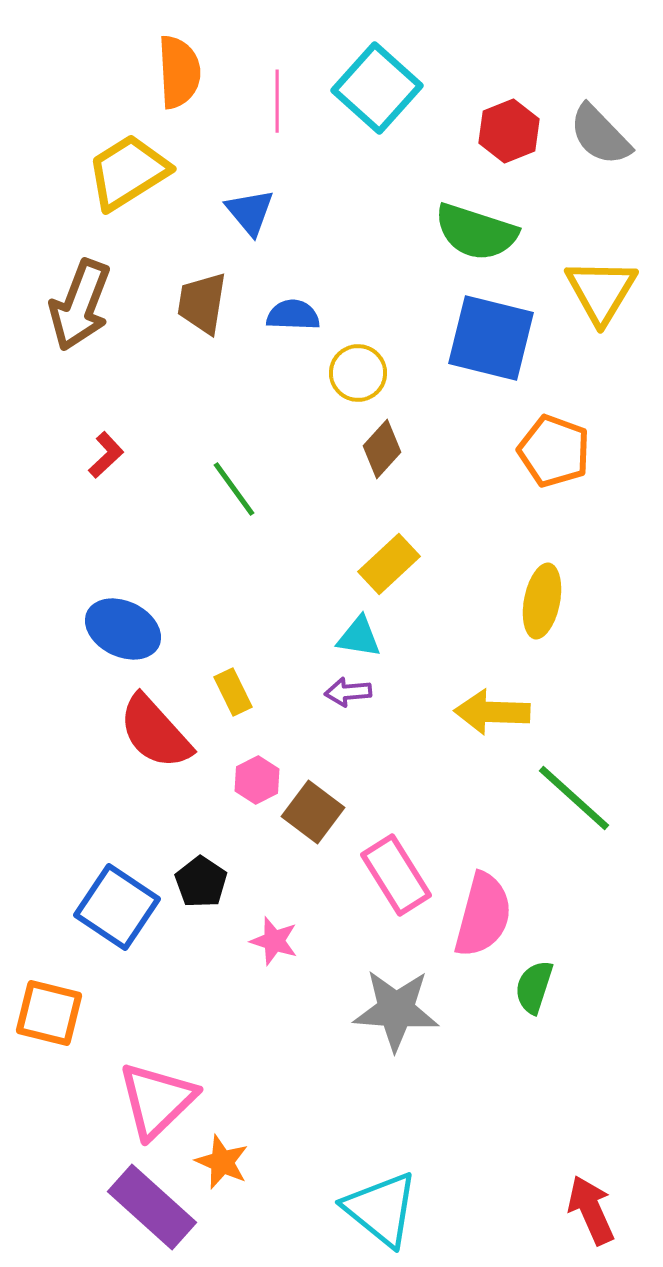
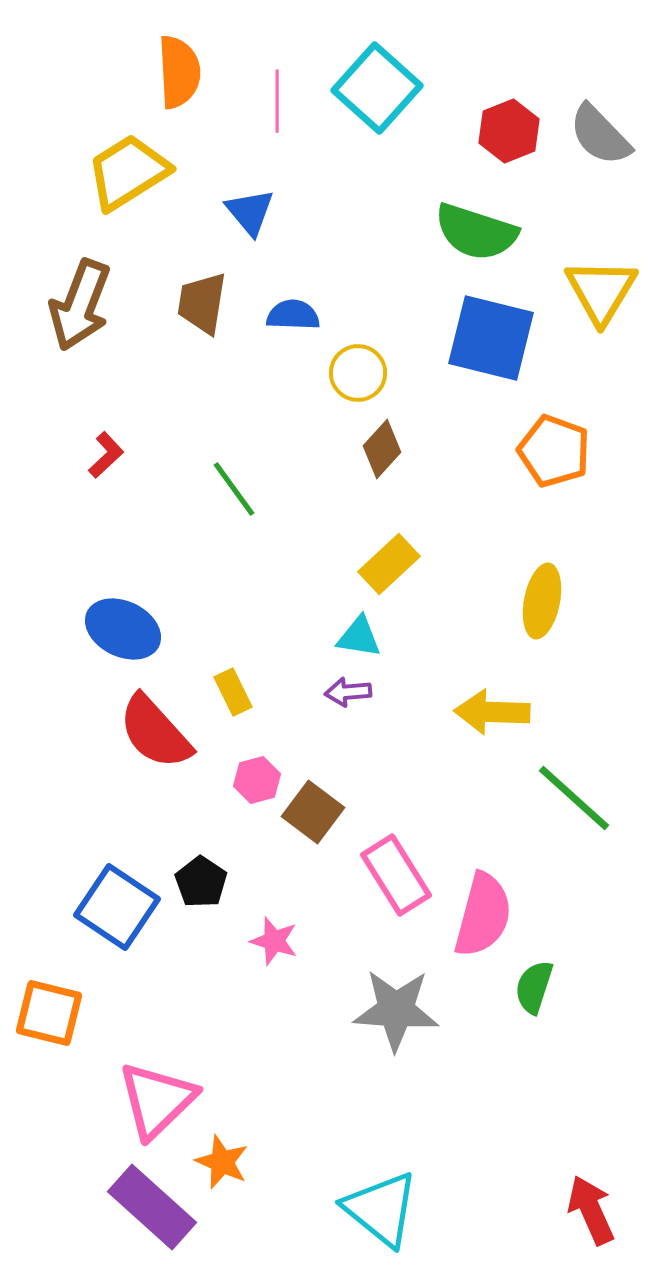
pink hexagon at (257, 780): rotated 12 degrees clockwise
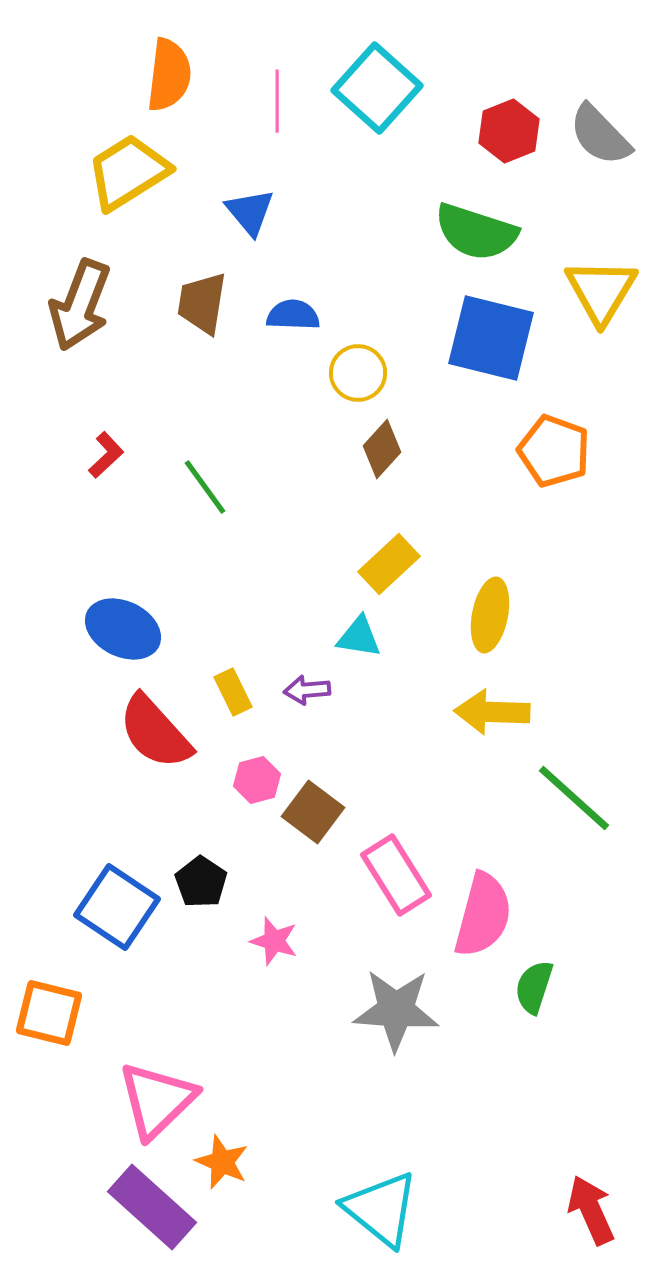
orange semicircle at (179, 72): moved 10 px left, 3 px down; rotated 10 degrees clockwise
green line at (234, 489): moved 29 px left, 2 px up
yellow ellipse at (542, 601): moved 52 px left, 14 px down
purple arrow at (348, 692): moved 41 px left, 2 px up
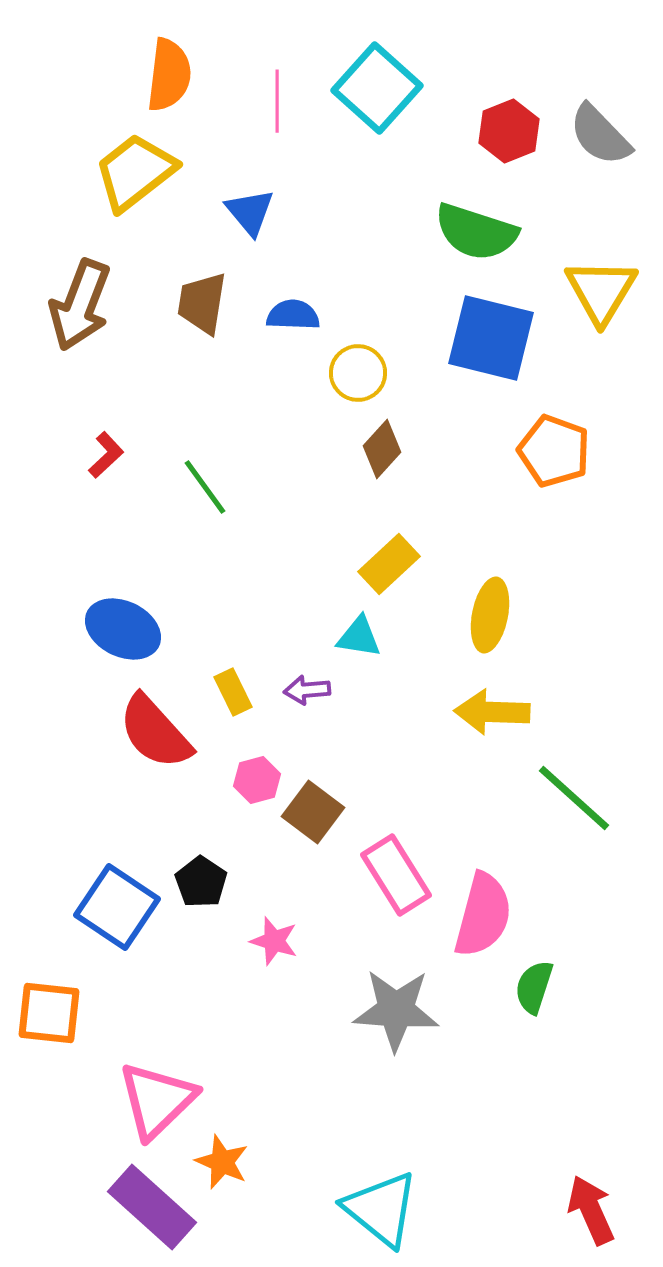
yellow trapezoid at (128, 172): moved 7 px right; rotated 6 degrees counterclockwise
orange square at (49, 1013): rotated 8 degrees counterclockwise
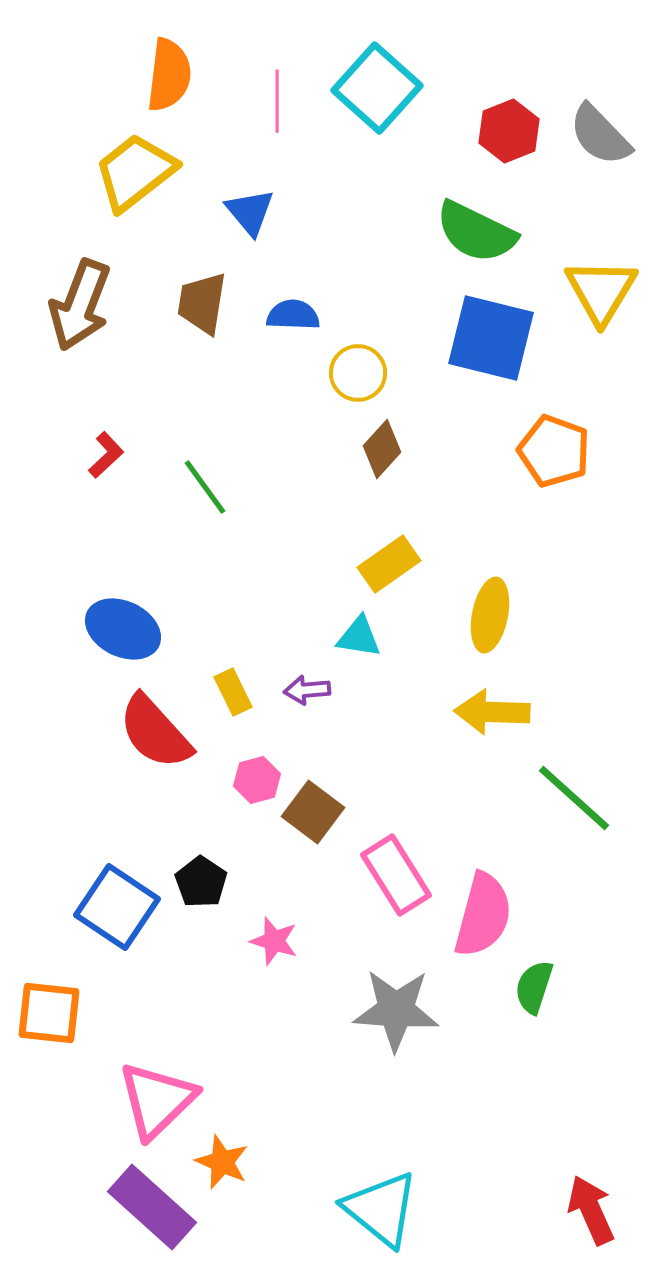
green semicircle at (476, 232): rotated 8 degrees clockwise
yellow rectangle at (389, 564): rotated 8 degrees clockwise
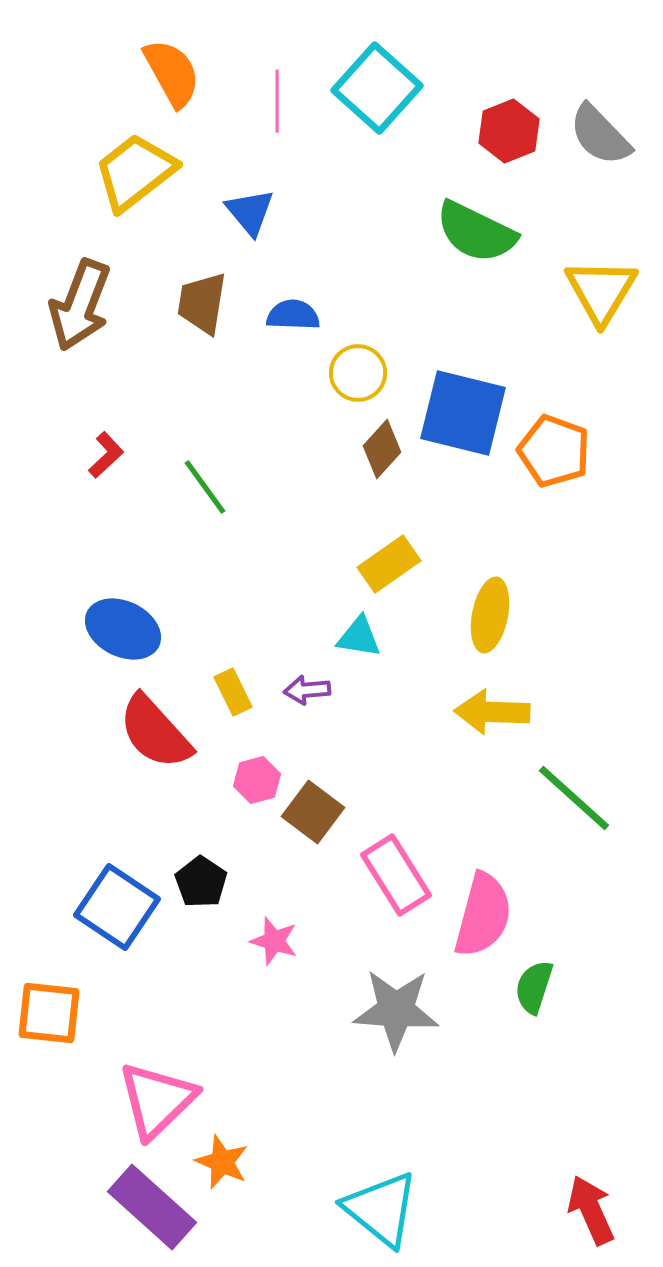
orange semicircle at (169, 75): moved 3 px right, 2 px up; rotated 36 degrees counterclockwise
blue square at (491, 338): moved 28 px left, 75 px down
